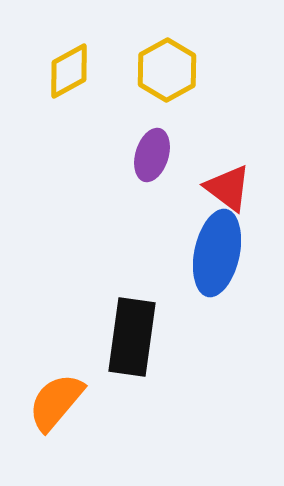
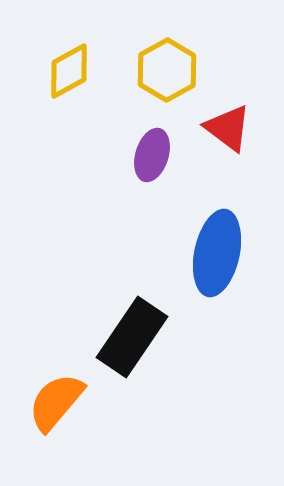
red triangle: moved 60 px up
black rectangle: rotated 26 degrees clockwise
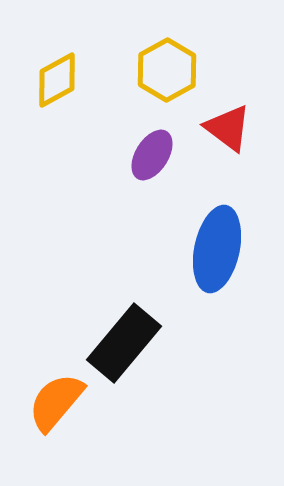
yellow diamond: moved 12 px left, 9 px down
purple ellipse: rotated 15 degrees clockwise
blue ellipse: moved 4 px up
black rectangle: moved 8 px left, 6 px down; rotated 6 degrees clockwise
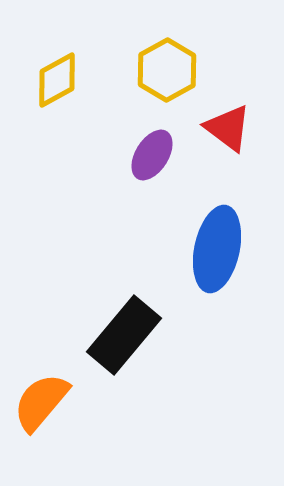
black rectangle: moved 8 px up
orange semicircle: moved 15 px left
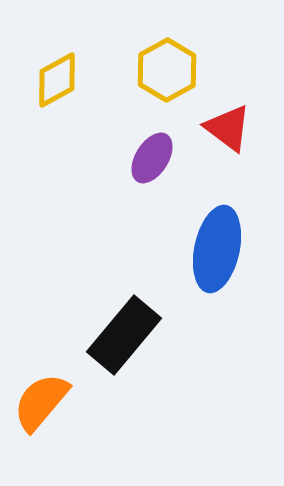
purple ellipse: moved 3 px down
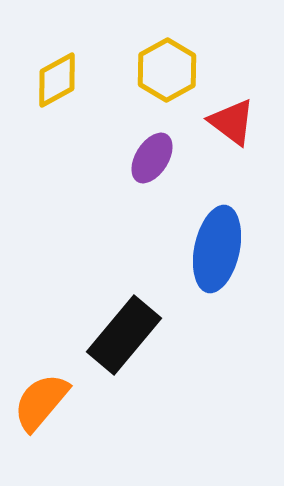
red triangle: moved 4 px right, 6 px up
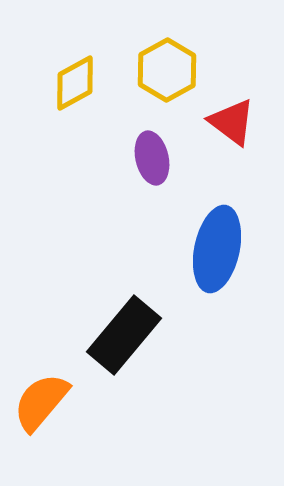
yellow diamond: moved 18 px right, 3 px down
purple ellipse: rotated 45 degrees counterclockwise
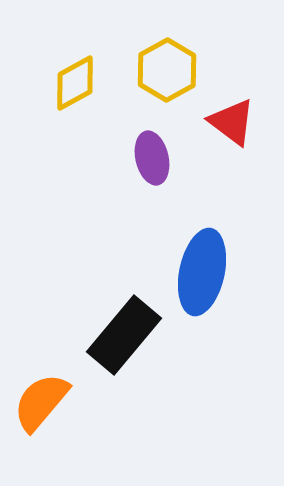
blue ellipse: moved 15 px left, 23 px down
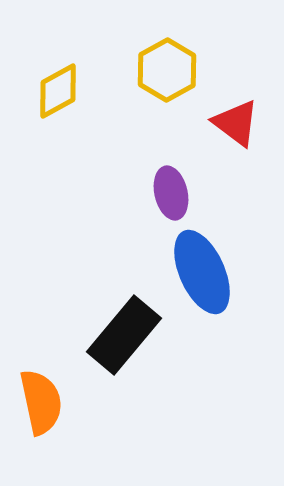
yellow diamond: moved 17 px left, 8 px down
red triangle: moved 4 px right, 1 px down
purple ellipse: moved 19 px right, 35 px down
blue ellipse: rotated 36 degrees counterclockwise
orange semicircle: rotated 128 degrees clockwise
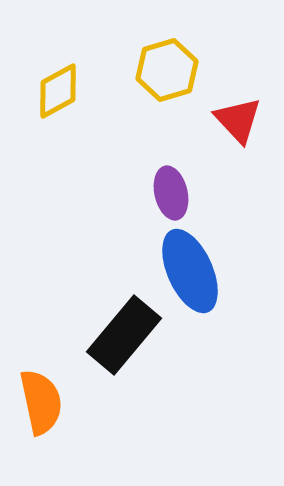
yellow hexagon: rotated 12 degrees clockwise
red triangle: moved 2 px right, 3 px up; rotated 10 degrees clockwise
blue ellipse: moved 12 px left, 1 px up
